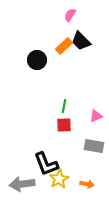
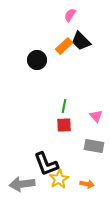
pink triangle: rotated 48 degrees counterclockwise
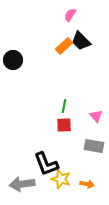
black circle: moved 24 px left
yellow star: moved 2 px right; rotated 24 degrees counterclockwise
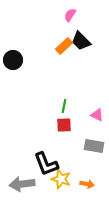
pink triangle: moved 1 px right, 1 px up; rotated 24 degrees counterclockwise
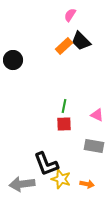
red square: moved 1 px up
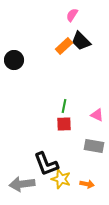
pink semicircle: moved 2 px right
black circle: moved 1 px right
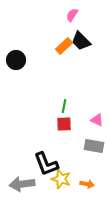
black circle: moved 2 px right
pink triangle: moved 5 px down
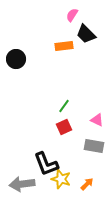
black trapezoid: moved 5 px right, 7 px up
orange rectangle: rotated 36 degrees clockwise
black circle: moved 1 px up
green line: rotated 24 degrees clockwise
red square: moved 3 px down; rotated 21 degrees counterclockwise
orange arrow: rotated 56 degrees counterclockwise
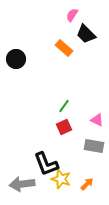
orange rectangle: moved 2 px down; rotated 48 degrees clockwise
